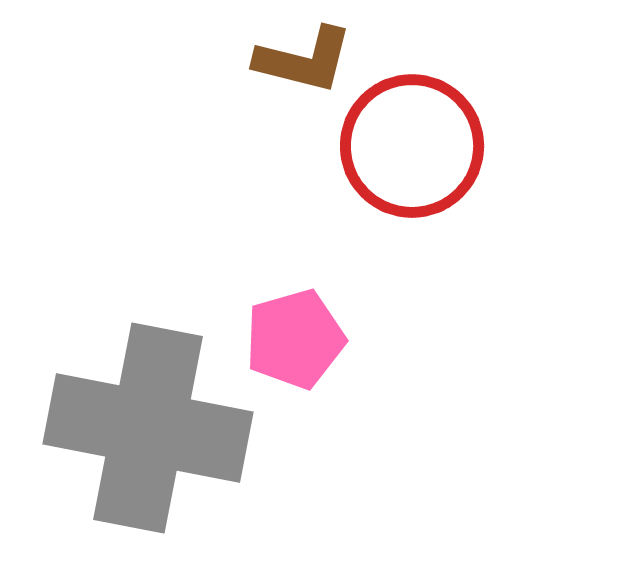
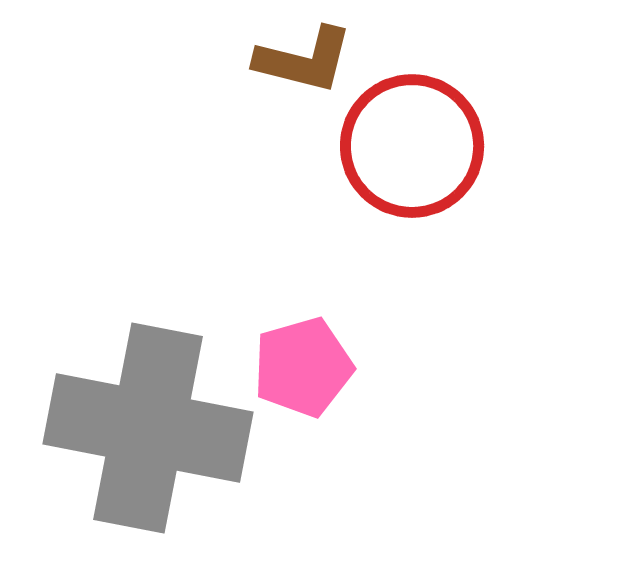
pink pentagon: moved 8 px right, 28 px down
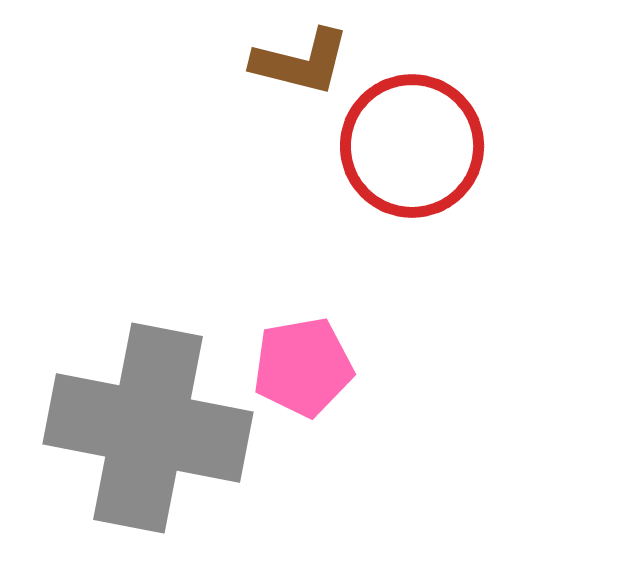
brown L-shape: moved 3 px left, 2 px down
pink pentagon: rotated 6 degrees clockwise
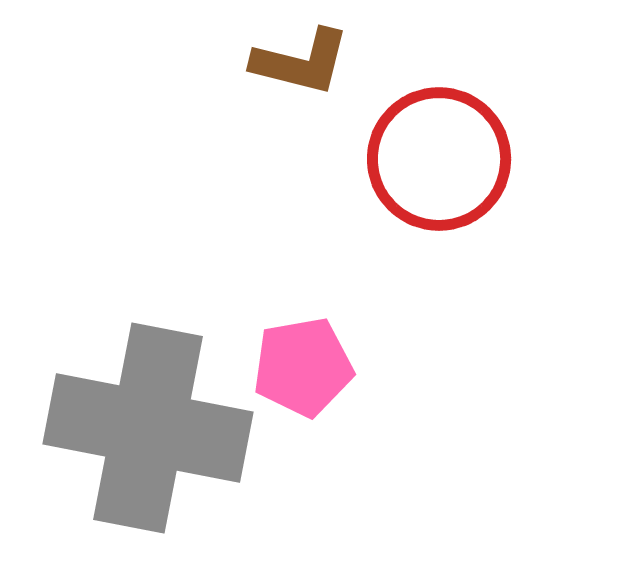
red circle: moved 27 px right, 13 px down
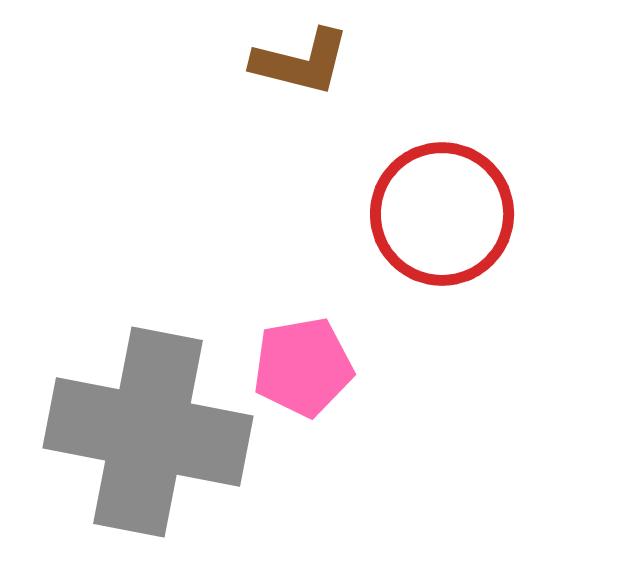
red circle: moved 3 px right, 55 px down
gray cross: moved 4 px down
